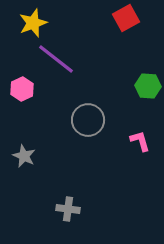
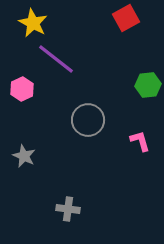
yellow star: rotated 24 degrees counterclockwise
green hexagon: moved 1 px up; rotated 10 degrees counterclockwise
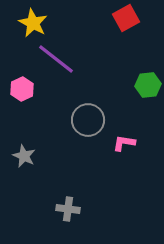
pink L-shape: moved 16 px left, 2 px down; rotated 65 degrees counterclockwise
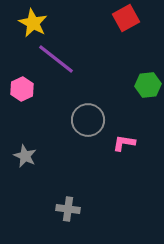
gray star: moved 1 px right
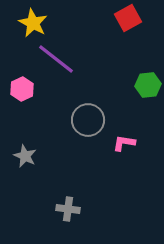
red square: moved 2 px right
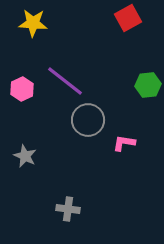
yellow star: rotated 24 degrees counterclockwise
purple line: moved 9 px right, 22 px down
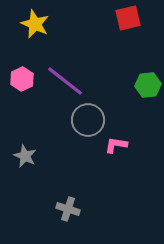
red square: rotated 16 degrees clockwise
yellow star: moved 2 px right, 1 px down; rotated 20 degrees clockwise
pink hexagon: moved 10 px up
pink L-shape: moved 8 px left, 2 px down
gray cross: rotated 10 degrees clockwise
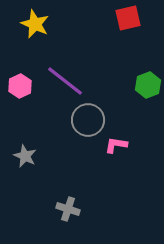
pink hexagon: moved 2 px left, 7 px down
green hexagon: rotated 15 degrees counterclockwise
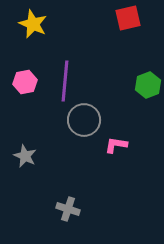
yellow star: moved 2 px left
purple line: rotated 57 degrees clockwise
pink hexagon: moved 5 px right, 4 px up; rotated 15 degrees clockwise
gray circle: moved 4 px left
